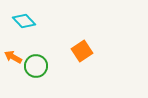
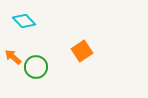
orange arrow: rotated 12 degrees clockwise
green circle: moved 1 px down
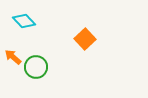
orange square: moved 3 px right, 12 px up; rotated 10 degrees counterclockwise
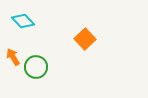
cyan diamond: moved 1 px left
orange arrow: rotated 18 degrees clockwise
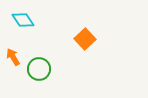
cyan diamond: moved 1 px up; rotated 10 degrees clockwise
green circle: moved 3 px right, 2 px down
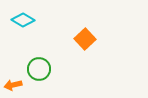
cyan diamond: rotated 25 degrees counterclockwise
orange arrow: moved 28 px down; rotated 72 degrees counterclockwise
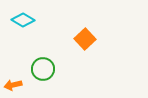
green circle: moved 4 px right
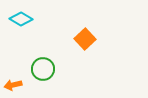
cyan diamond: moved 2 px left, 1 px up
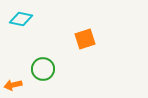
cyan diamond: rotated 20 degrees counterclockwise
orange square: rotated 25 degrees clockwise
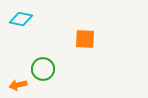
orange square: rotated 20 degrees clockwise
orange arrow: moved 5 px right
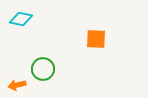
orange square: moved 11 px right
orange arrow: moved 1 px left
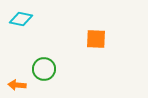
green circle: moved 1 px right
orange arrow: rotated 18 degrees clockwise
